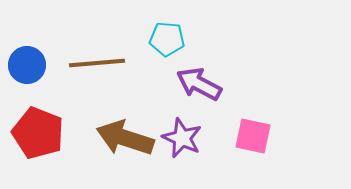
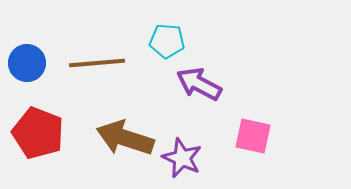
cyan pentagon: moved 2 px down
blue circle: moved 2 px up
purple star: moved 20 px down
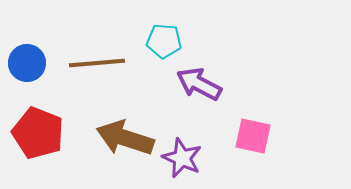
cyan pentagon: moved 3 px left
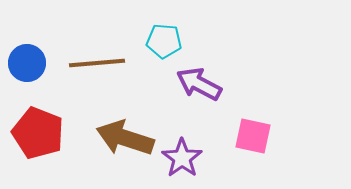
purple star: rotated 12 degrees clockwise
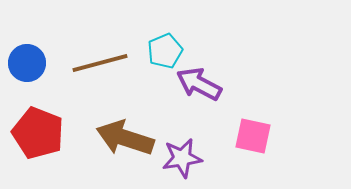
cyan pentagon: moved 1 px right, 10 px down; rotated 28 degrees counterclockwise
brown line: moved 3 px right; rotated 10 degrees counterclockwise
purple star: rotated 27 degrees clockwise
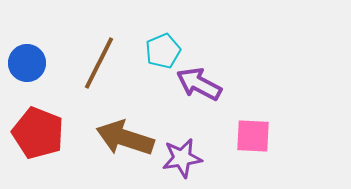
cyan pentagon: moved 2 px left
brown line: moved 1 px left; rotated 48 degrees counterclockwise
pink square: rotated 9 degrees counterclockwise
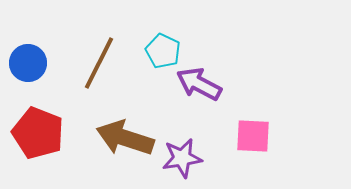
cyan pentagon: rotated 24 degrees counterclockwise
blue circle: moved 1 px right
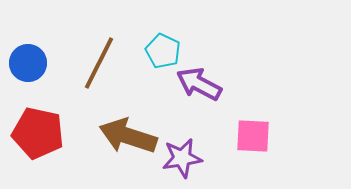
red pentagon: rotated 9 degrees counterclockwise
brown arrow: moved 3 px right, 2 px up
